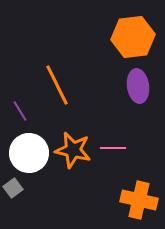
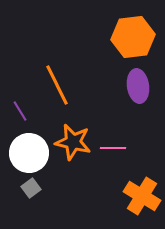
orange star: moved 8 px up
gray square: moved 18 px right
orange cross: moved 3 px right, 4 px up; rotated 18 degrees clockwise
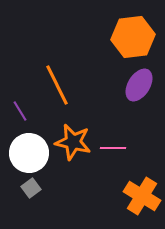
purple ellipse: moved 1 px right, 1 px up; rotated 40 degrees clockwise
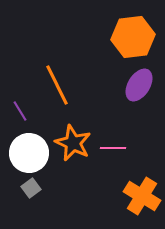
orange star: moved 1 px down; rotated 12 degrees clockwise
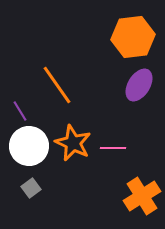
orange line: rotated 9 degrees counterclockwise
white circle: moved 7 px up
orange cross: rotated 27 degrees clockwise
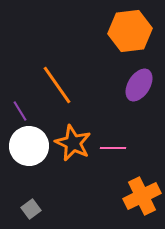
orange hexagon: moved 3 px left, 6 px up
gray square: moved 21 px down
orange cross: rotated 6 degrees clockwise
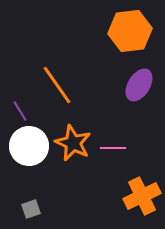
gray square: rotated 18 degrees clockwise
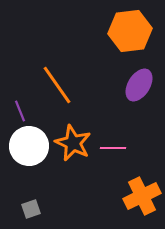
purple line: rotated 10 degrees clockwise
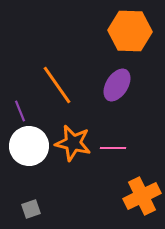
orange hexagon: rotated 9 degrees clockwise
purple ellipse: moved 22 px left
orange star: rotated 12 degrees counterclockwise
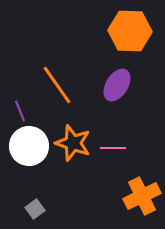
orange star: rotated 6 degrees clockwise
gray square: moved 4 px right; rotated 18 degrees counterclockwise
